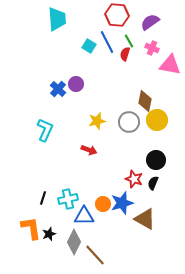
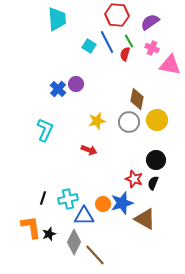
brown diamond: moved 8 px left, 2 px up
orange L-shape: moved 1 px up
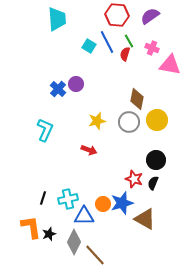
purple semicircle: moved 6 px up
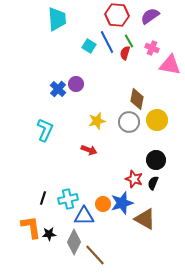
red semicircle: moved 1 px up
black star: rotated 16 degrees clockwise
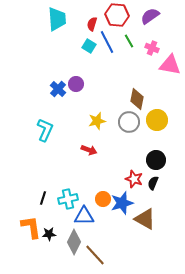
red semicircle: moved 33 px left, 29 px up
orange circle: moved 5 px up
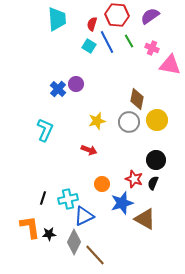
orange circle: moved 1 px left, 15 px up
blue triangle: rotated 25 degrees counterclockwise
orange L-shape: moved 1 px left
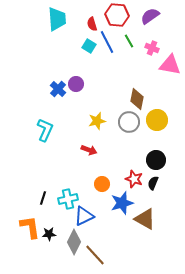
red semicircle: rotated 32 degrees counterclockwise
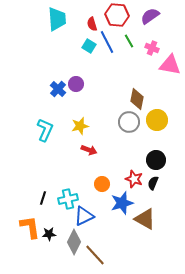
yellow star: moved 17 px left, 5 px down
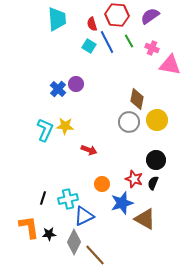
yellow star: moved 15 px left; rotated 18 degrees clockwise
orange L-shape: moved 1 px left
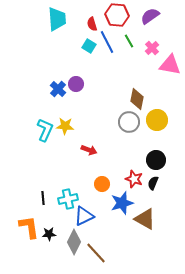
pink cross: rotated 24 degrees clockwise
black line: rotated 24 degrees counterclockwise
brown line: moved 1 px right, 2 px up
